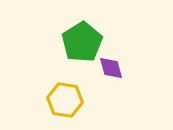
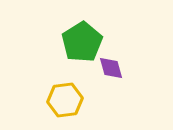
yellow hexagon: rotated 16 degrees counterclockwise
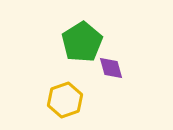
yellow hexagon: rotated 12 degrees counterclockwise
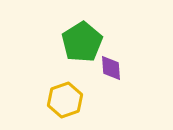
purple diamond: rotated 12 degrees clockwise
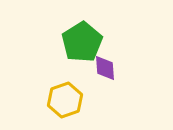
purple diamond: moved 6 px left
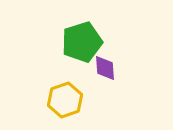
green pentagon: rotated 15 degrees clockwise
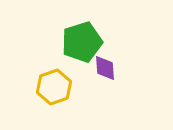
yellow hexagon: moved 11 px left, 13 px up
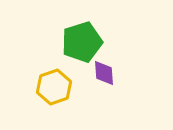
purple diamond: moved 1 px left, 5 px down
